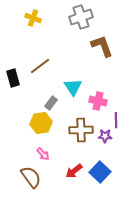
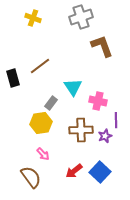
purple star: rotated 24 degrees counterclockwise
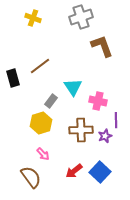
gray rectangle: moved 2 px up
yellow hexagon: rotated 10 degrees counterclockwise
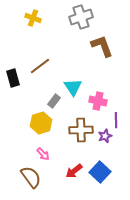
gray rectangle: moved 3 px right
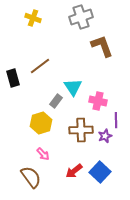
gray rectangle: moved 2 px right
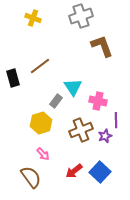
gray cross: moved 1 px up
brown cross: rotated 20 degrees counterclockwise
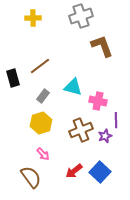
yellow cross: rotated 21 degrees counterclockwise
cyan triangle: rotated 42 degrees counterclockwise
gray rectangle: moved 13 px left, 5 px up
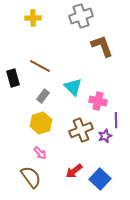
brown line: rotated 65 degrees clockwise
cyan triangle: rotated 30 degrees clockwise
pink arrow: moved 3 px left, 1 px up
blue square: moved 7 px down
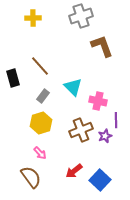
brown line: rotated 20 degrees clockwise
blue square: moved 1 px down
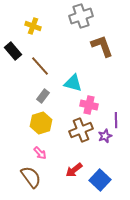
yellow cross: moved 8 px down; rotated 21 degrees clockwise
black rectangle: moved 27 px up; rotated 24 degrees counterclockwise
cyan triangle: moved 4 px up; rotated 30 degrees counterclockwise
pink cross: moved 9 px left, 4 px down
red arrow: moved 1 px up
